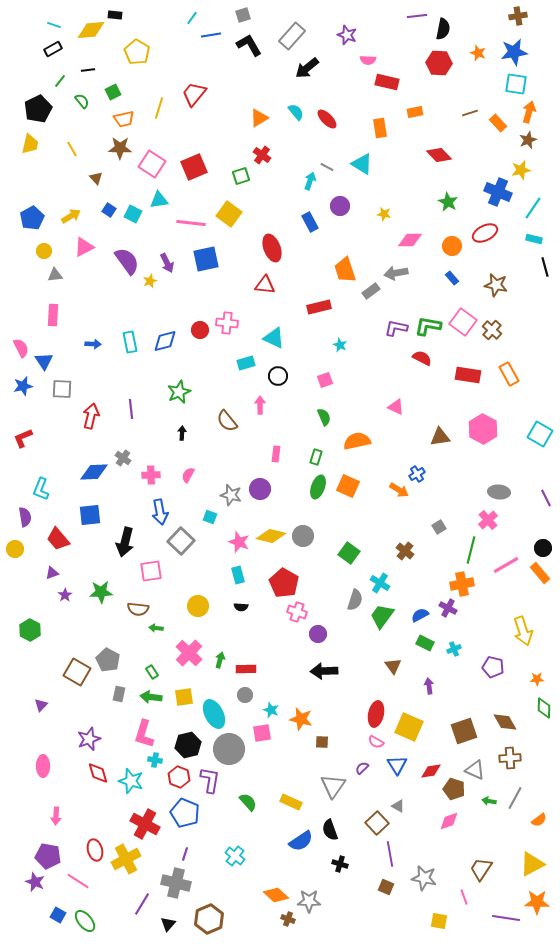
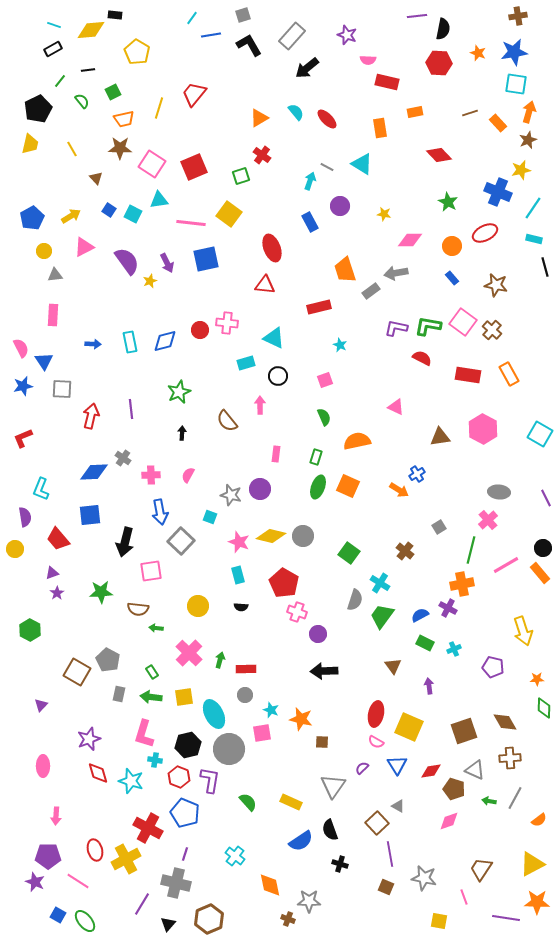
purple star at (65, 595): moved 8 px left, 2 px up
red cross at (145, 824): moved 3 px right, 4 px down
purple pentagon at (48, 856): rotated 10 degrees counterclockwise
orange diamond at (276, 895): moved 6 px left, 10 px up; rotated 35 degrees clockwise
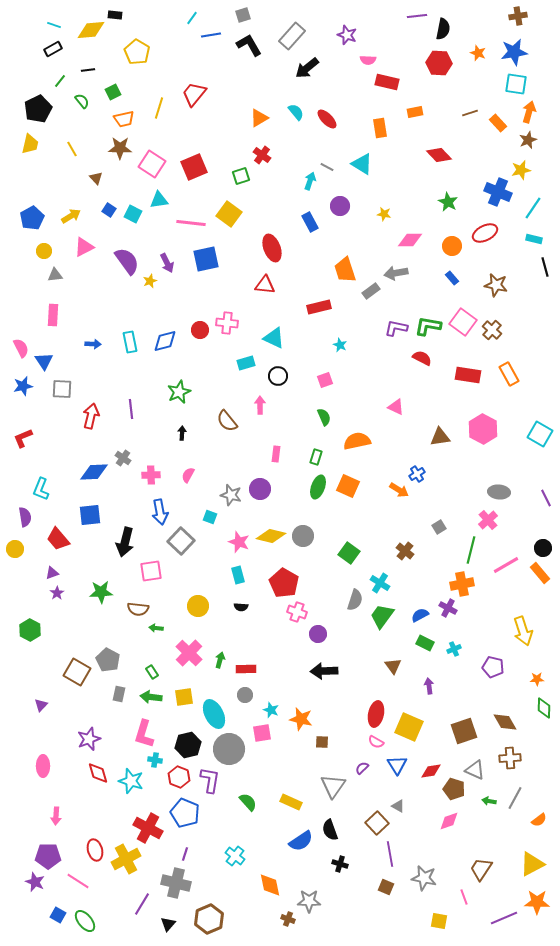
purple line at (506, 918): moved 2 px left; rotated 32 degrees counterclockwise
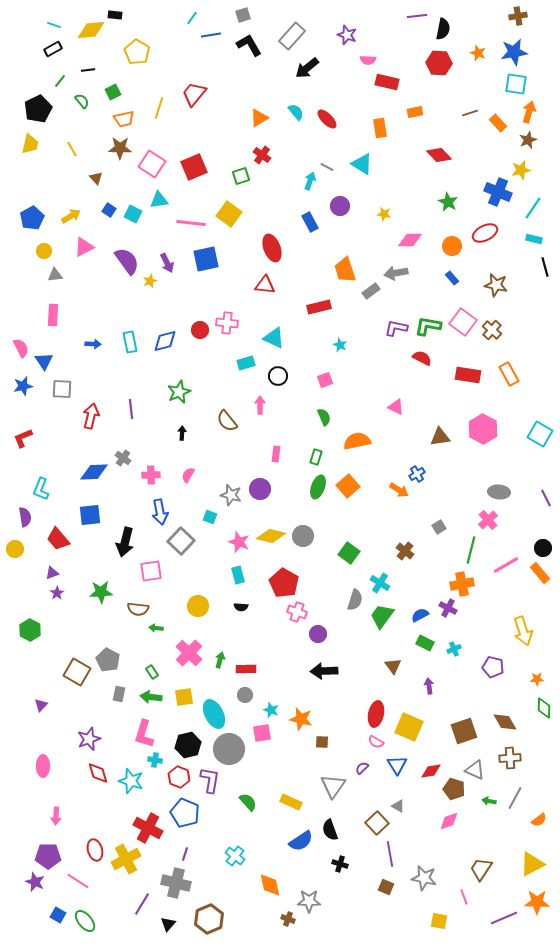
orange square at (348, 486): rotated 25 degrees clockwise
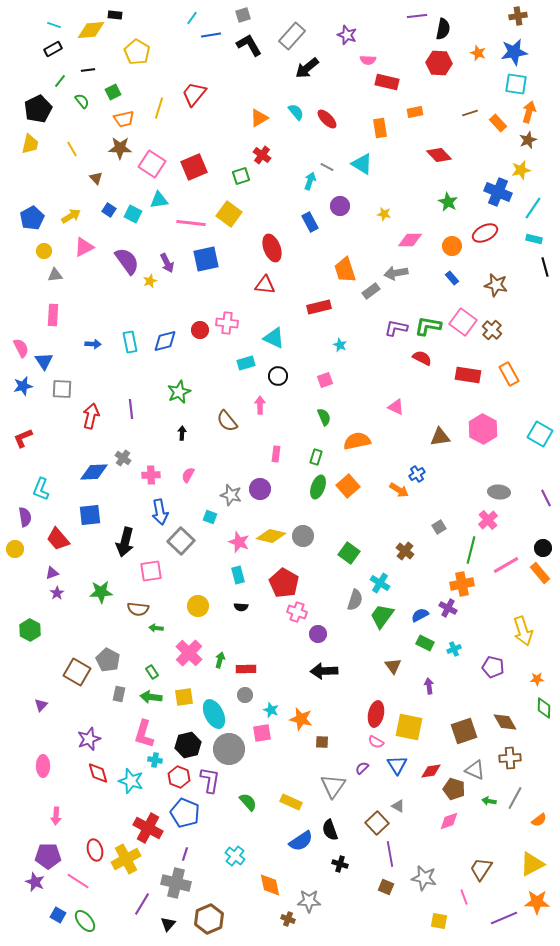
yellow square at (409, 727): rotated 12 degrees counterclockwise
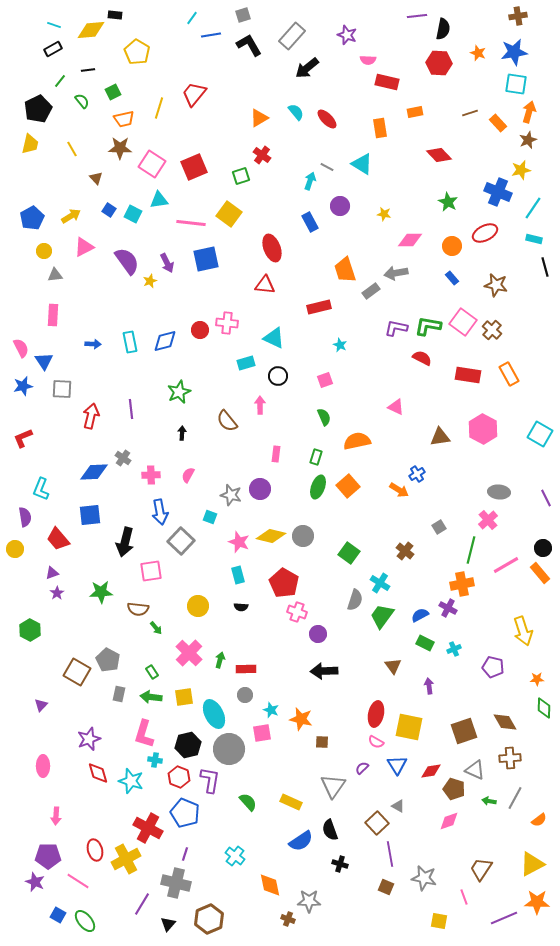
green arrow at (156, 628): rotated 136 degrees counterclockwise
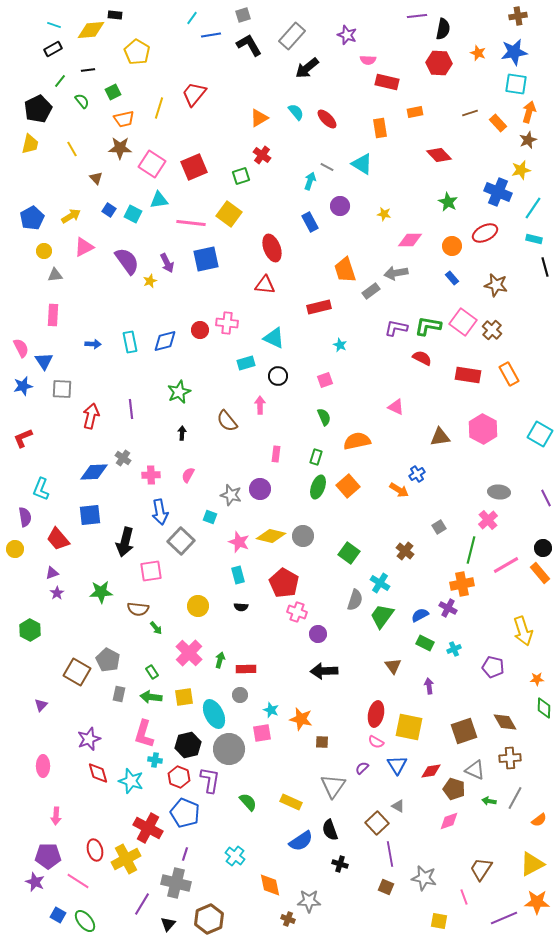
gray circle at (245, 695): moved 5 px left
